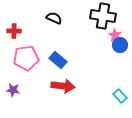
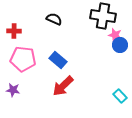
black semicircle: moved 1 px down
pink star: rotated 16 degrees counterclockwise
pink pentagon: moved 3 px left, 1 px down; rotated 15 degrees clockwise
red arrow: rotated 130 degrees clockwise
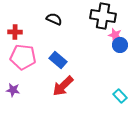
red cross: moved 1 px right, 1 px down
pink pentagon: moved 2 px up
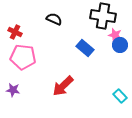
red cross: rotated 24 degrees clockwise
blue rectangle: moved 27 px right, 12 px up
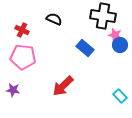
red cross: moved 7 px right, 2 px up
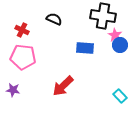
pink star: rotated 16 degrees clockwise
blue rectangle: rotated 36 degrees counterclockwise
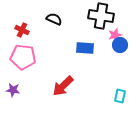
black cross: moved 2 px left
pink star: rotated 24 degrees clockwise
cyan rectangle: rotated 56 degrees clockwise
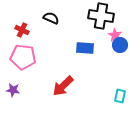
black semicircle: moved 3 px left, 1 px up
pink star: rotated 24 degrees counterclockwise
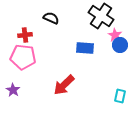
black cross: rotated 25 degrees clockwise
red cross: moved 3 px right, 5 px down; rotated 32 degrees counterclockwise
red arrow: moved 1 px right, 1 px up
purple star: rotated 24 degrees clockwise
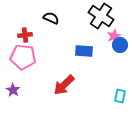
pink star: moved 1 px left, 1 px down; rotated 16 degrees clockwise
blue rectangle: moved 1 px left, 3 px down
